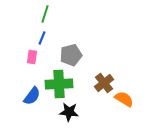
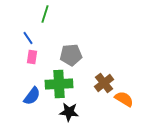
blue line: moved 14 px left; rotated 56 degrees counterclockwise
gray pentagon: rotated 10 degrees clockwise
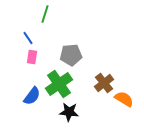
green cross: rotated 32 degrees counterclockwise
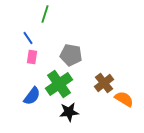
gray pentagon: rotated 15 degrees clockwise
black star: rotated 12 degrees counterclockwise
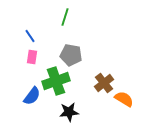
green line: moved 20 px right, 3 px down
blue line: moved 2 px right, 2 px up
green cross: moved 3 px left, 3 px up; rotated 16 degrees clockwise
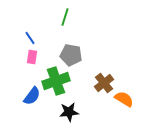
blue line: moved 2 px down
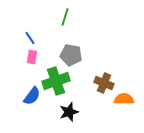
brown cross: rotated 30 degrees counterclockwise
orange semicircle: rotated 30 degrees counterclockwise
black star: rotated 12 degrees counterclockwise
